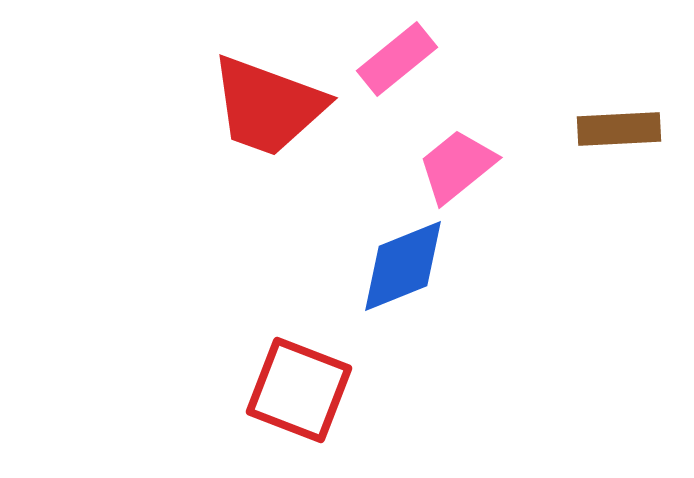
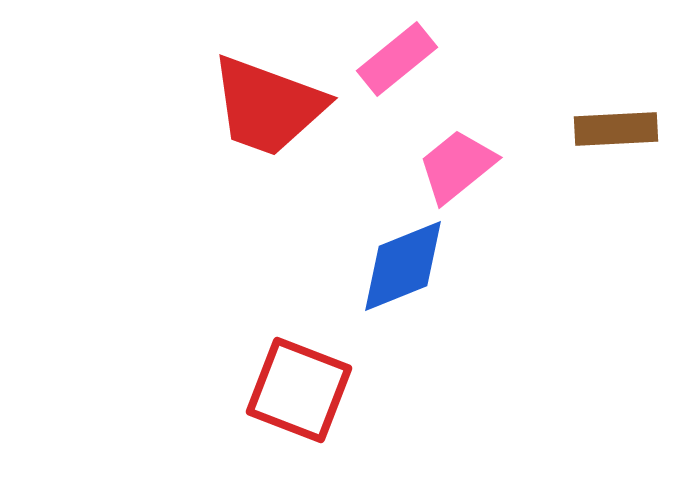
brown rectangle: moved 3 px left
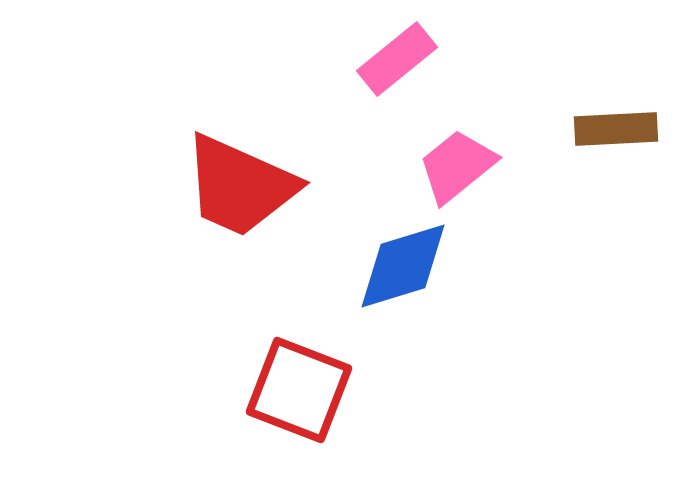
red trapezoid: moved 28 px left, 80 px down; rotated 4 degrees clockwise
blue diamond: rotated 5 degrees clockwise
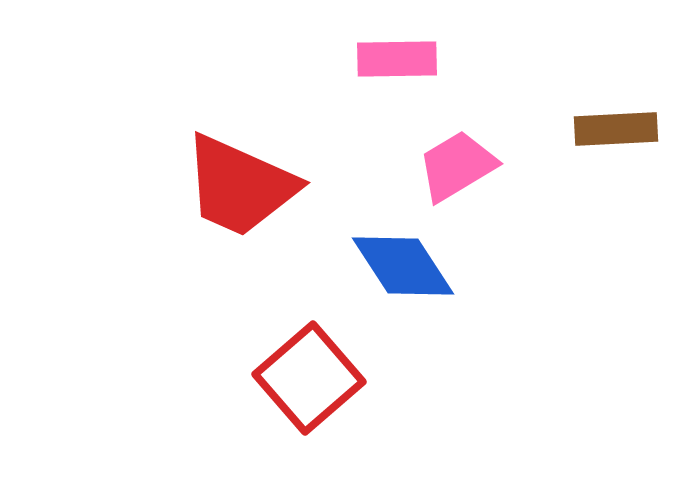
pink rectangle: rotated 38 degrees clockwise
pink trapezoid: rotated 8 degrees clockwise
blue diamond: rotated 74 degrees clockwise
red square: moved 10 px right, 12 px up; rotated 28 degrees clockwise
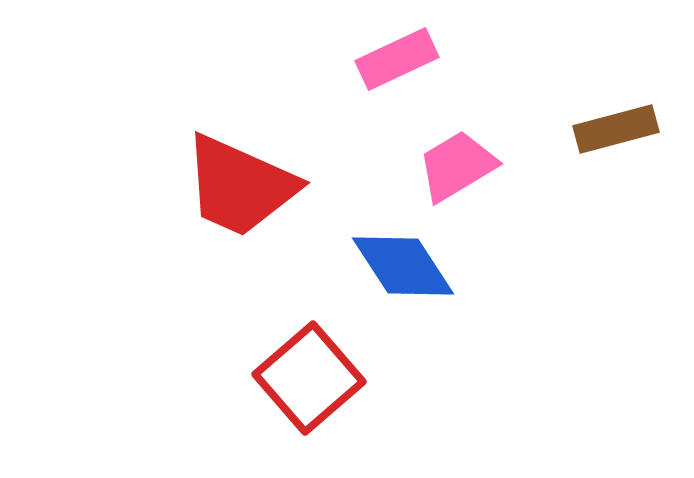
pink rectangle: rotated 24 degrees counterclockwise
brown rectangle: rotated 12 degrees counterclockwise
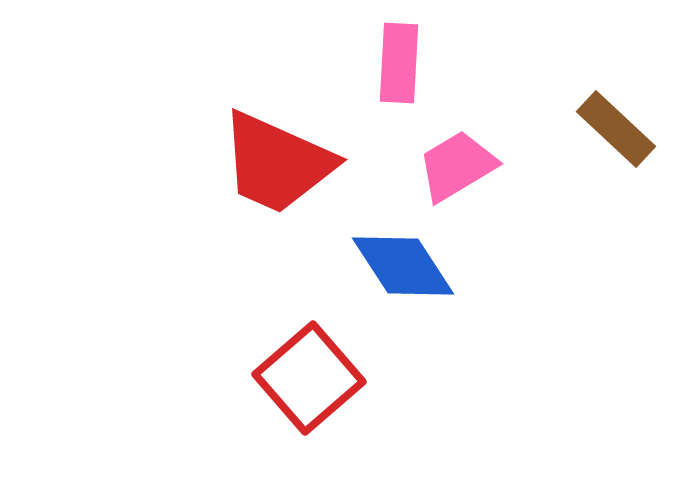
pink rectangle: moved 2 px right, 4 px down; rotated 62 degrees counterclockwise
brown rectangle: rotated 58 degrees clockwise
red trapezoid: moved 37 px right, 23 px up
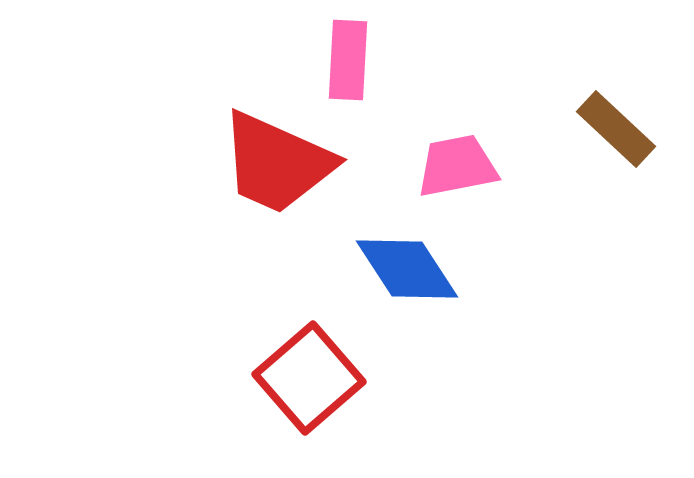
pink rectangle: moved 51 px left, 3 px up
pink trapezoid: rotated 20 degrees clockwise
blue diamond: moved 4 px right, 3 px down
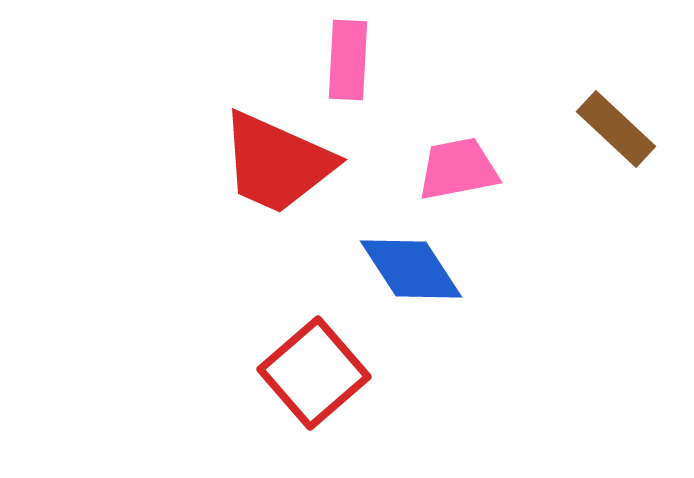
pink trapezoid: moved 1 px right, 3 px down
blue diamond: moved 4 px right
red square: moved 5 px right, 5 px up
